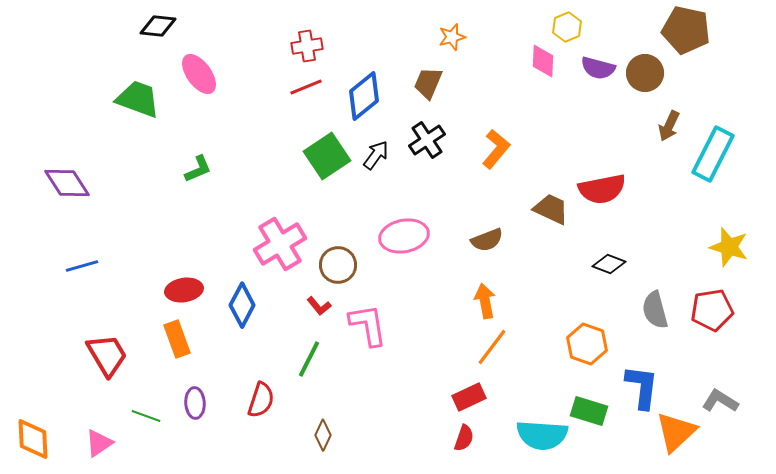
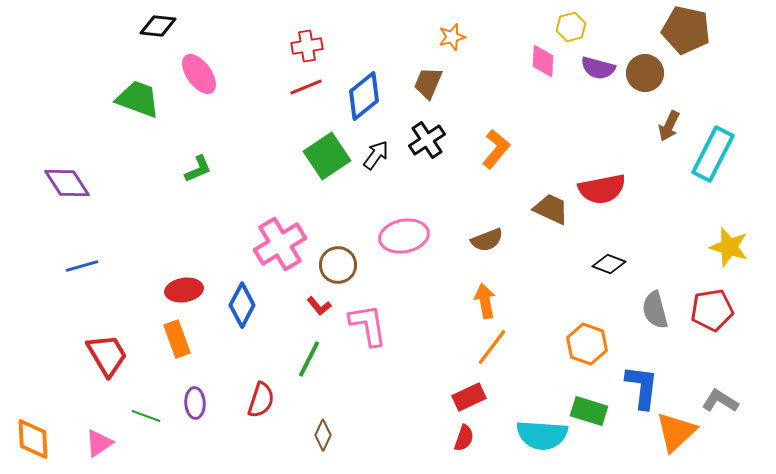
yellow hexagon at (567, 27): moved 4 px right; rotated 8 degrees clockwise
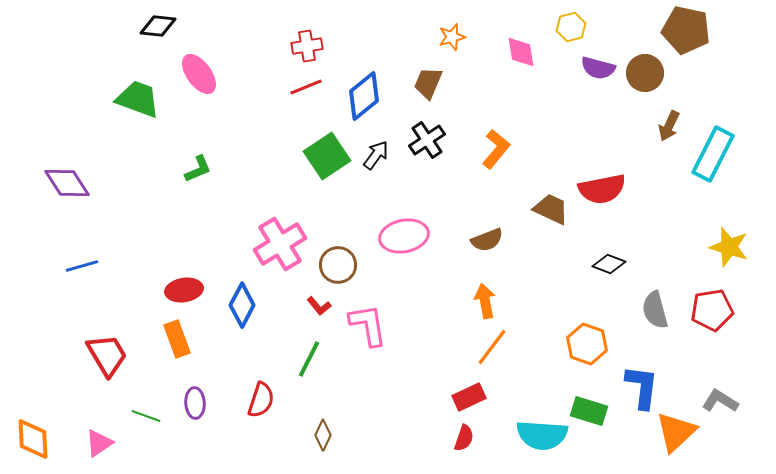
pink diamond at (543, 61): moved 22 px left, 9 px up; rotated 12 degrees counterclockwise
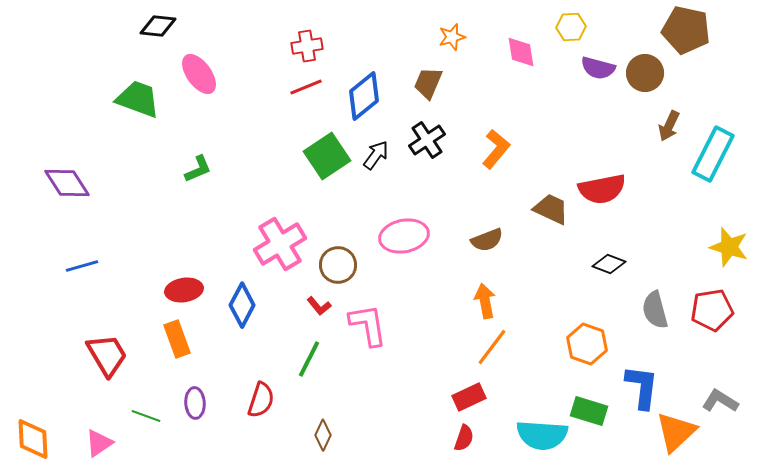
yellow hexagon at (571, 27): rotated 12 degrees clockwise
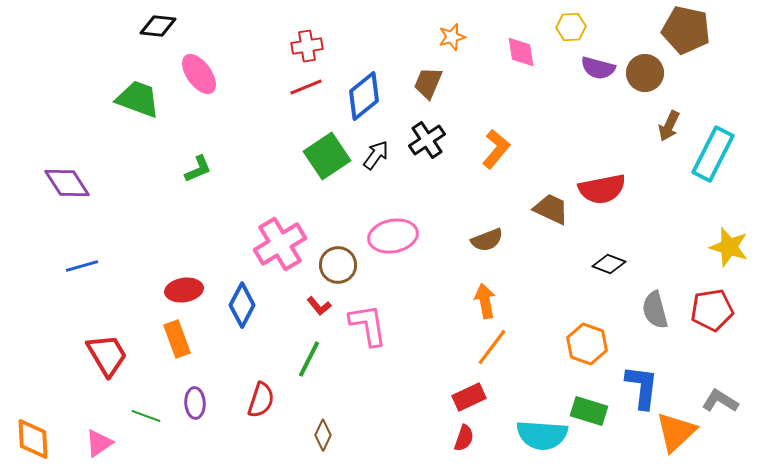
pink ellipse at (404, 236): moved 11 px left
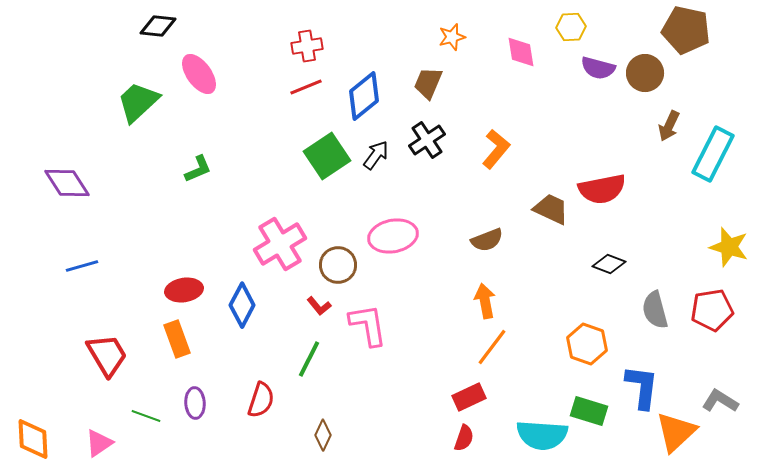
green trapezoid at (138, 99): moved 3 px down; rotated 63 degrees counterclockwise
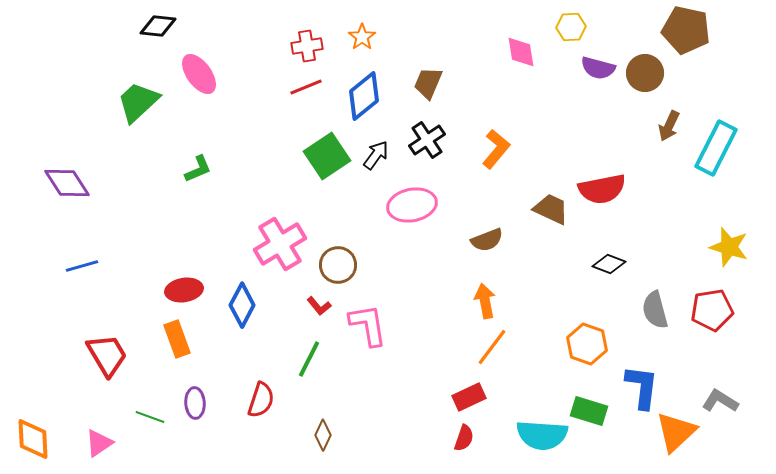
orange star at (452, 37): moved 90 px left; rotated 20 degrees counterclockwise
cyan rectangle at (713, 154): moved 3 px right, 6 px up
pink ellipse at (393, 236): moved 19 px right, 31 px up
green line at (146, 416): moved 4 px right, 1 px down
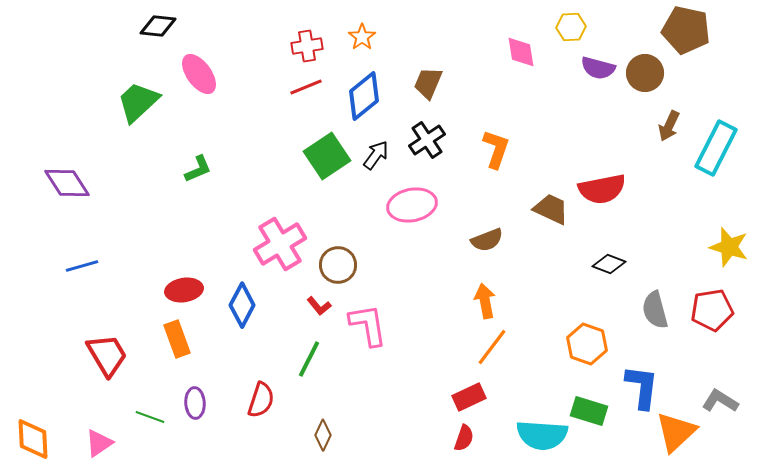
orange L-shape at (496, 149): rotated 21 degrees counterclockwise
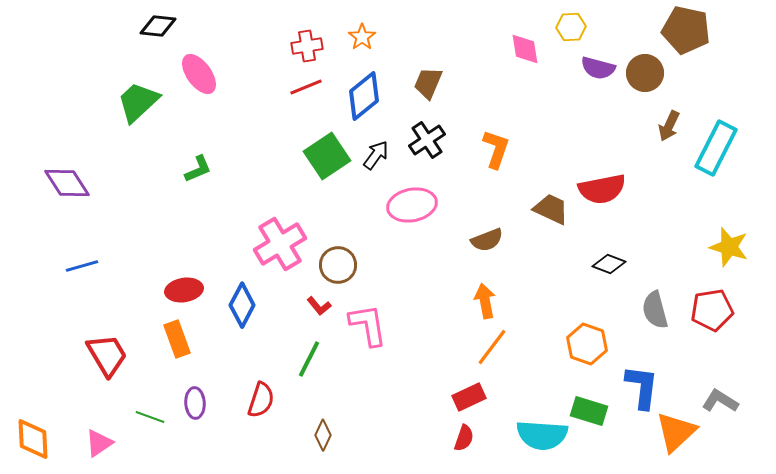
pink diamond at (521, 52): moved 4 px right, 3 px up
